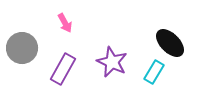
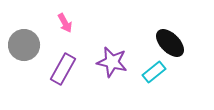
gray circle: moved 2 px right, 3 px up
purple star: rotated 12 degrees counterclockwise
cyan rectangle: rotated 20 degrees clockwise
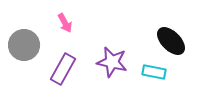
black ellipse: moved 1 px right, 2 px up
cyan rectangle: rotated 50 degrees clockwise
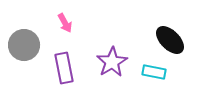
black ellipse: moved 1 px left, 1 px up
purple star: rotated 28 degrees clockwise
purple rectangle: moved 1 px right, 1 px up; rotated 40 degrees counterclockwise
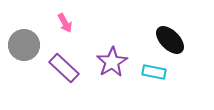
purple rectangle: rotated 36 degrees counterclockwise
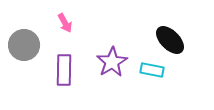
purple rectangle: moved 2 px down; rotated 48 degrees clockwise
cyan rectangle: moved 2 px left, 2 px up
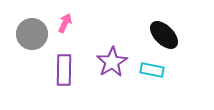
pink arrow: rotated 126 degrees counterclockwise
black ellipse: moved 6 px left, 5 px up
gray circle: moved 8 px right, 11 px up
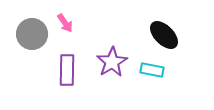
pink arrow: rotated 120 degrees clockwise
purple rectangle: moved 3 px right
